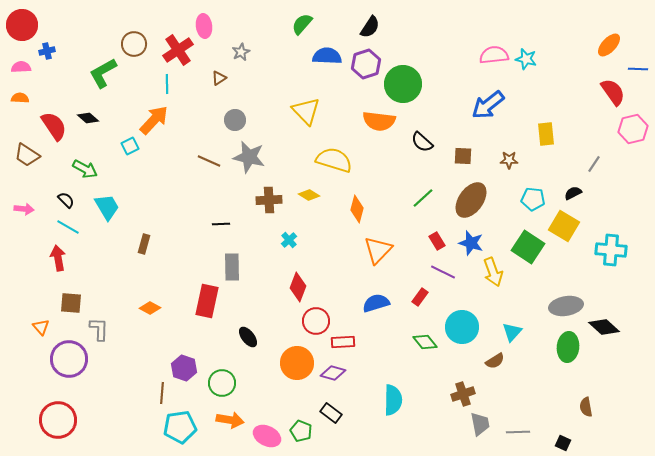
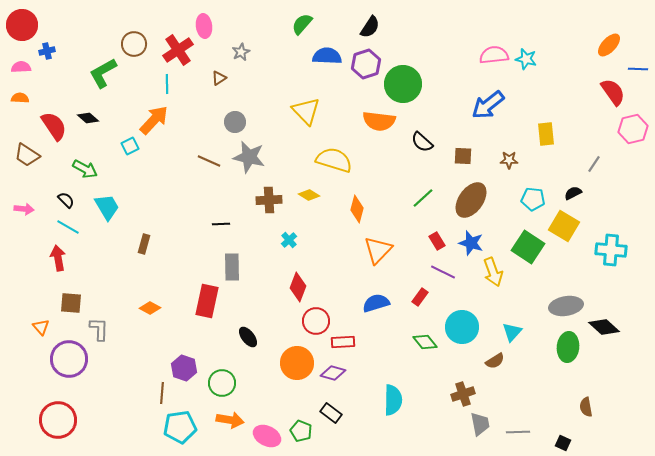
gray circle at (235, 120): moved 2 px down
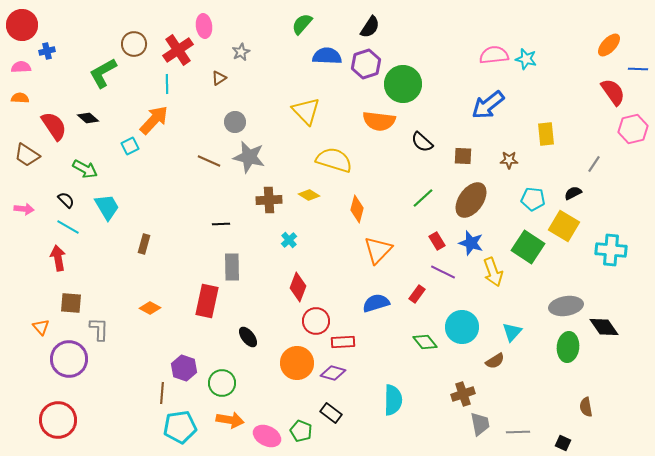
red rectangle at (420, 297): moved 3 px left, 3 px up
black diamond at (604, 327): rotated 12 degrees clockwise
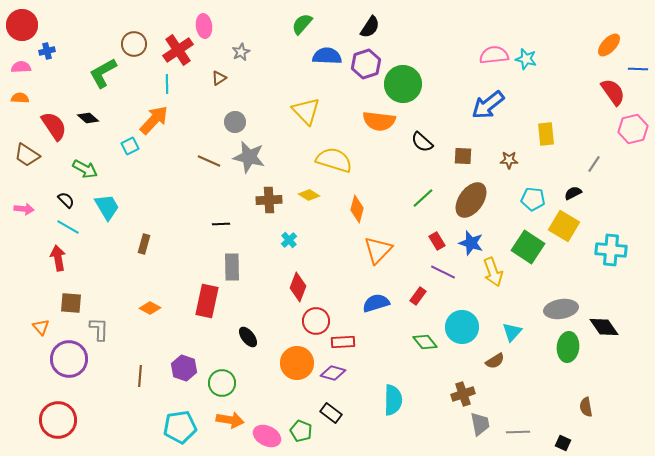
red rectangle at (417, 294): moved 1 px right, 2 px down
gray ellipse at (566, 306): moved 5 px left, 3 px down
brown line at (162, 393): moved 22 px left, 17 px up
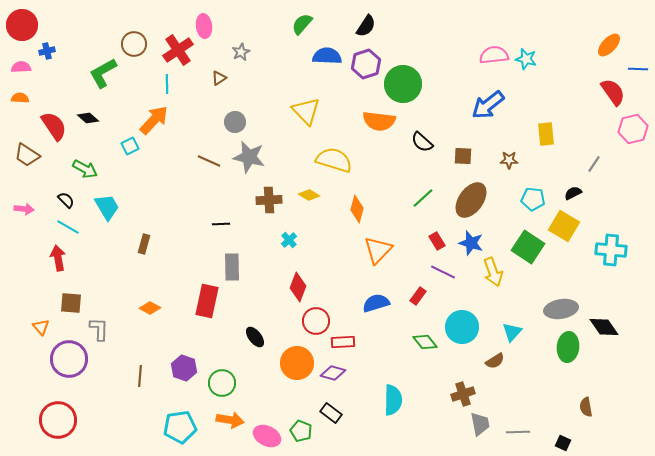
black semicircle at (370, 27): moved 4 px left, 1 px up
black ellipse at (248, 337): moved 7 px right
